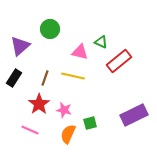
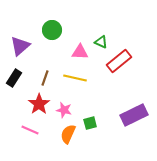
green circle: moved 2 px right, 1 px down
pink triangle: rotated 12 degrees counterclockwise
yellow line: moved 2 px right, 2 px down
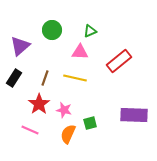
green triangle: moved 11 px left, 11 px up; rotated 48 degrees counterclockwise
purple rectangle: rotated 28 degrees clockwise
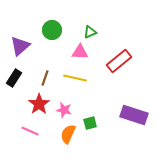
green triangle: moved 1 px down
purple rectangle: rotated 16 degrees clockwise
pink line: moved 1 px down
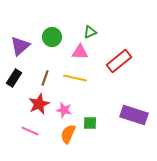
green circle: moved 7 px down
red star: rotated 10 degrees clockwise
green square: rotated 16 degrees clockwise
